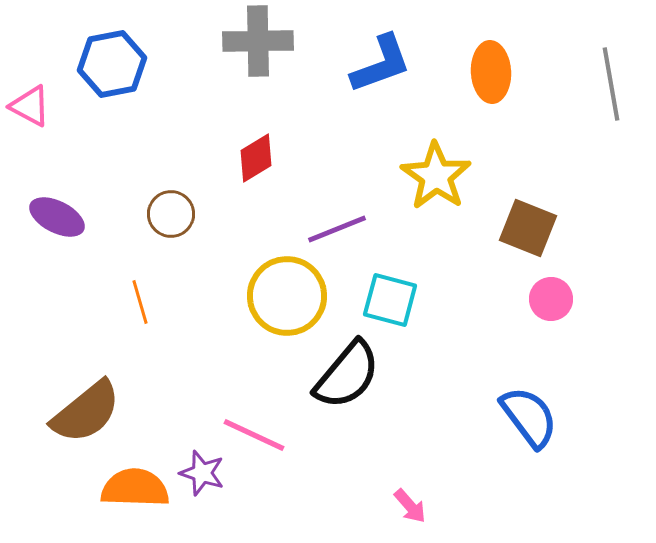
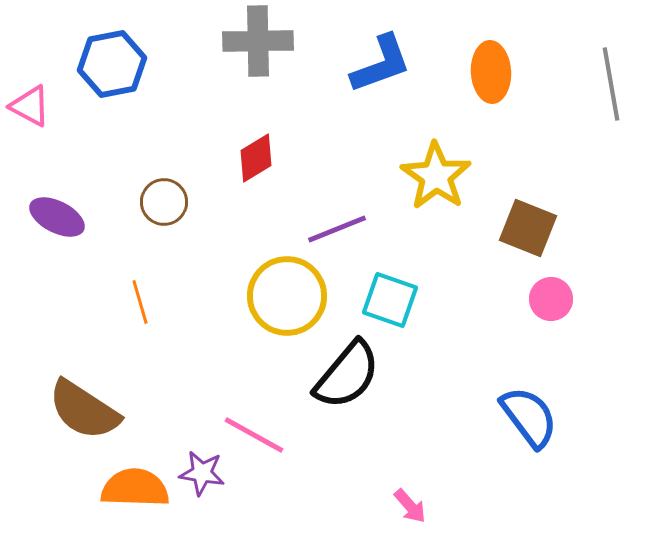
brown circle: moved 7 px left, 12 px up
cyan square: rotated 4 degrees clockwise
brown semicircle: moved 2 px left, 2 px up; rotated 72 degrees clockwise
pink line: rotated 4 degrees clockwise
purple star: rotated 9 degrees counterclockwise
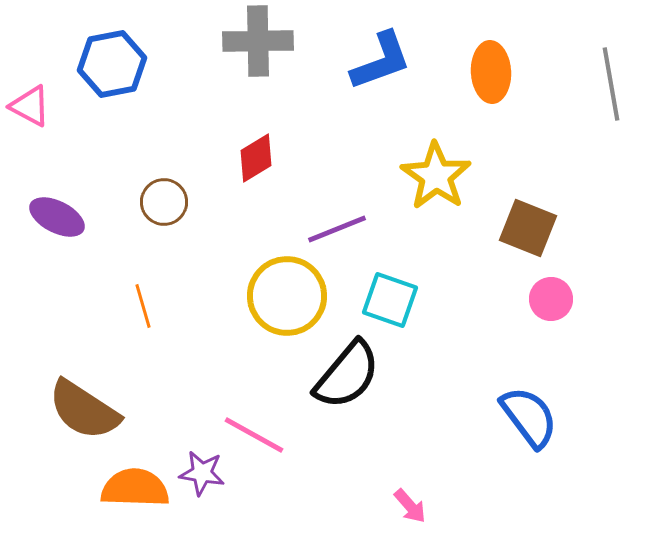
blue L-shape: moved 3 px up
orange line: moved 3 px right, 4 px down
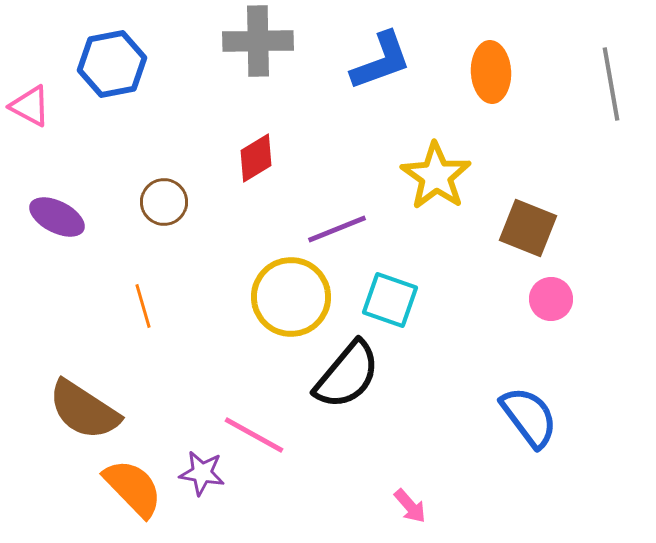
yellow circle: moved 4 px right, 1 px down
orange semicircle: moved 2 px left; rotated 44 degrees clockwise
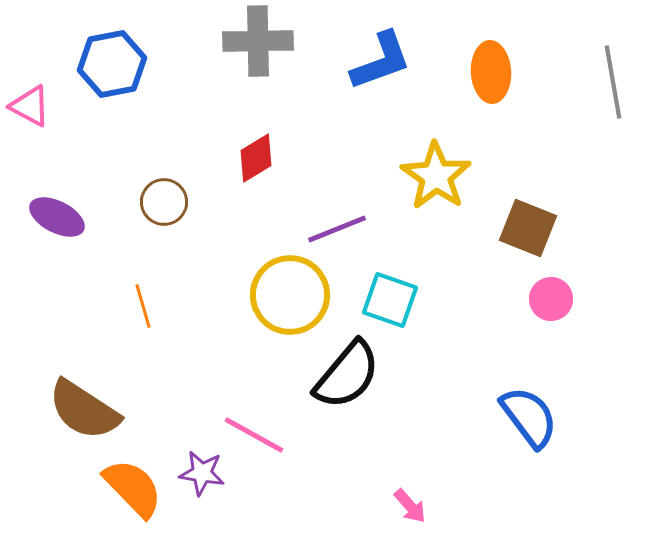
gray line: moved 2 px right, 2 px up
yellow circle: moved 1 px left, 2 px up
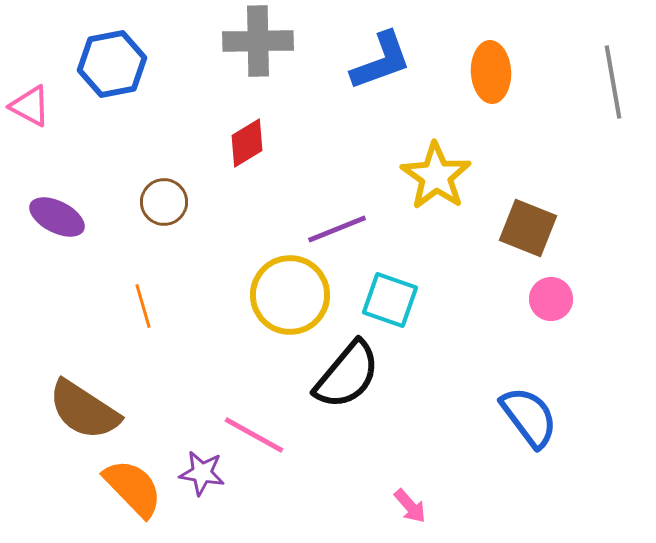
red diamond: moved 9 px left, 15 px up
